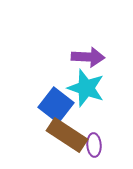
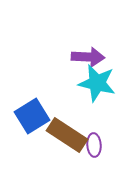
cyan star: moved 11 px right, 5 px up; rotated 6 degrees counterclockwise
blue square: moved 24 px left, 11 px down; rotated 20 degrees clockwise
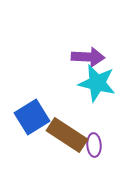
blue square: moved 1 px down
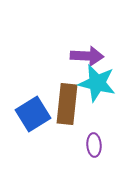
purple arrow: moved 1 px left, 1 px up
blue square: moved 1 px right, 3 px up
brown rectangle: moved 31 px up; rotated 63 degrees clockwise
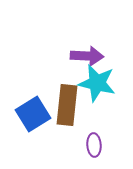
brown rectangle: moved 1 px down
